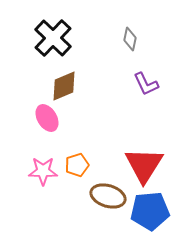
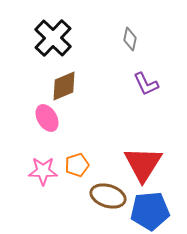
red triangle: moved 1 px left, 1 px up
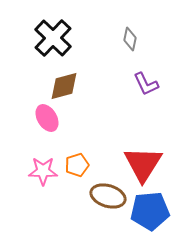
brown diamond: rotated 8 degrees clockwise
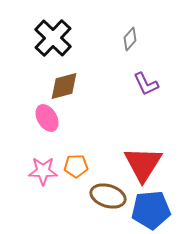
gray diamond: rotated 30 degrees clockwise
orange pentagon: moved 1 px left, 1 px down; rotated 15 degrees clockwise
blue pentagon: moved 1 px right, 1 px up
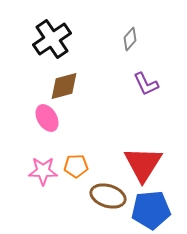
black cross: moved 1 px left, 1 px down; rotated 12 degrees clockwise
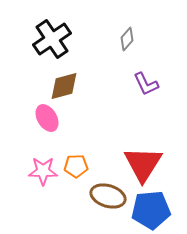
gray diamond: moved 3 px left
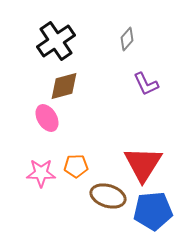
black cross: moved 4 px right, 2 px down
pink star: moved 2 px left, 2 px down
blue pentagon: moved 2 px right, 1 px down
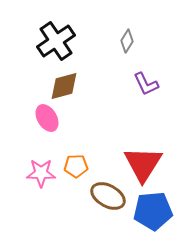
gray diamond: moved 2 px down; rotated 10 degrees counterclockwise
brown ellipse: rotated 12 degrees clockwise
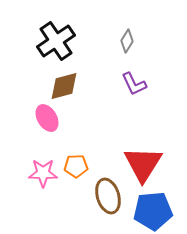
purple L-shape: moved 12 px left
pink star: moved 2 px right
brown ellipse: rotated 44 degrees clockwise
